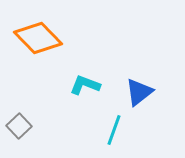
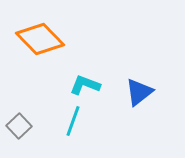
orange diamond: moved 2 px right, 1 px down
cyan line: moved 41 px left, 9 px up
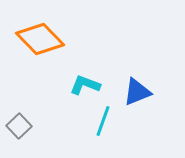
blue triangle: moved 2 px left; rotated 16 degrees clockwise
cyan line: moved 30 px right
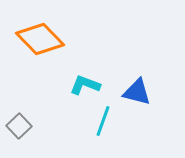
blue triangle: rotated 36 degrees clockwise
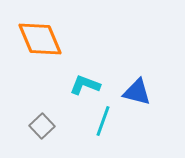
orange diamond: rotated 21 degrees clockwise
gray square: moved 23 px right
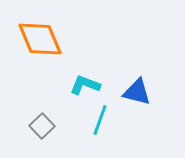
cyan line: moved 3 px left, 1 px up
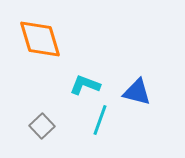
orange diamond: rotated 6 degrees clockwise
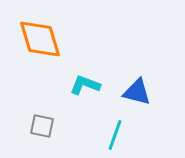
cyan line: moved 15 px right, 15 px down
gray square: rotated 35 degrees counterclockwise
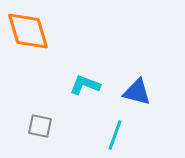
orange diamond: moved 12 px left, 8 px up
gray square: moved 2 px left
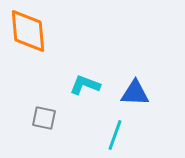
orange diamond: rotated 12 degrees clockwise
blue triangle: moved 2 px left, 1 px down; rotated 12 degrees counterclockwise
gray square: moved 4 px right, 8 px up
